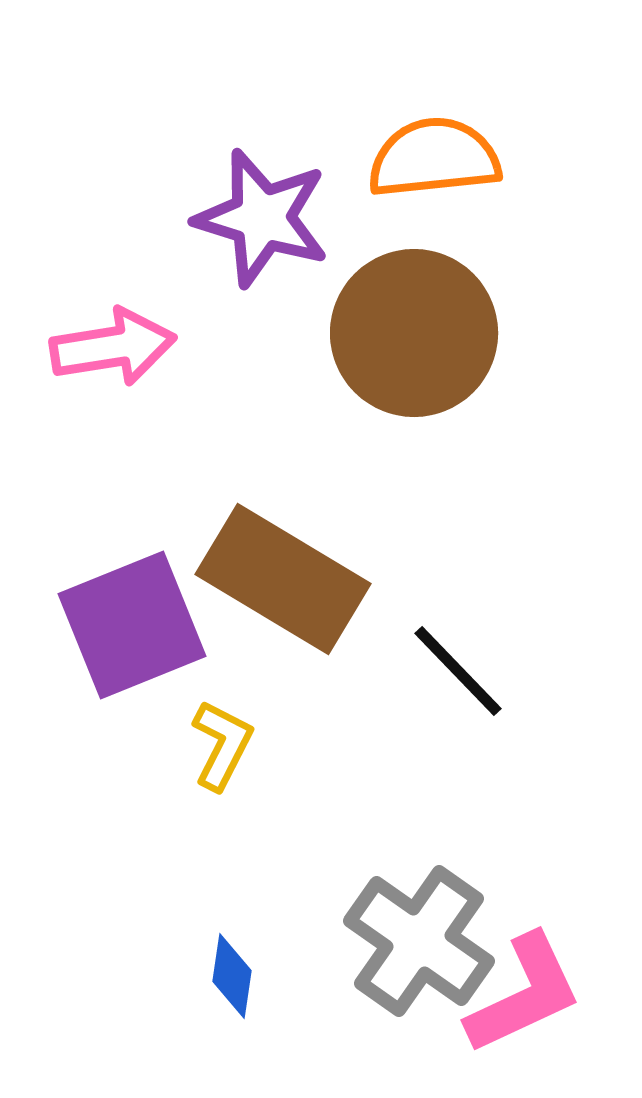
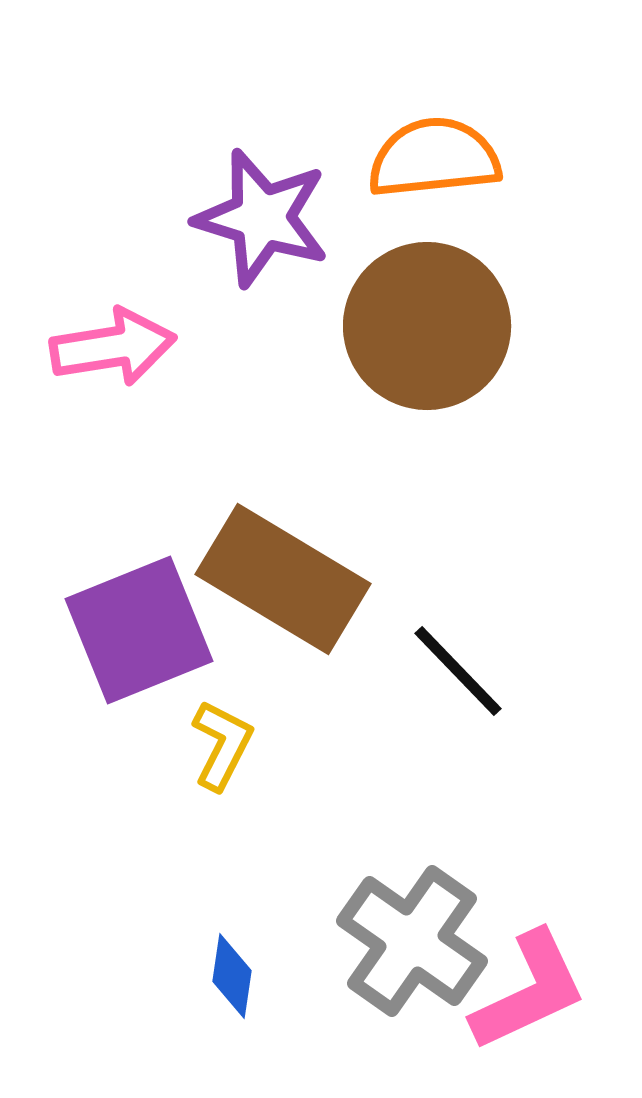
brown circle: moved 13 px right, 7 px up
purple square: moved 7 px right, 5 px down
gray cross: moved 7 px left
pink L-shape: moved 5 px right, 3 px up
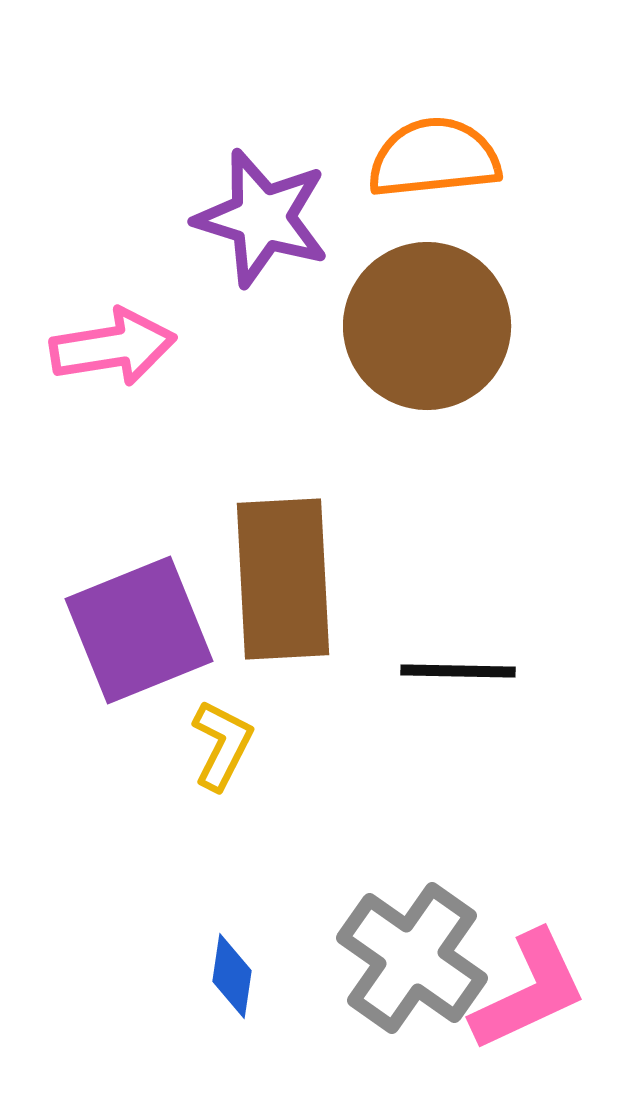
brown rectangle: rotated 56 degrees clockwise
black line: rotated 45 degrees counterclockwise
gray cross: moved 17 px down
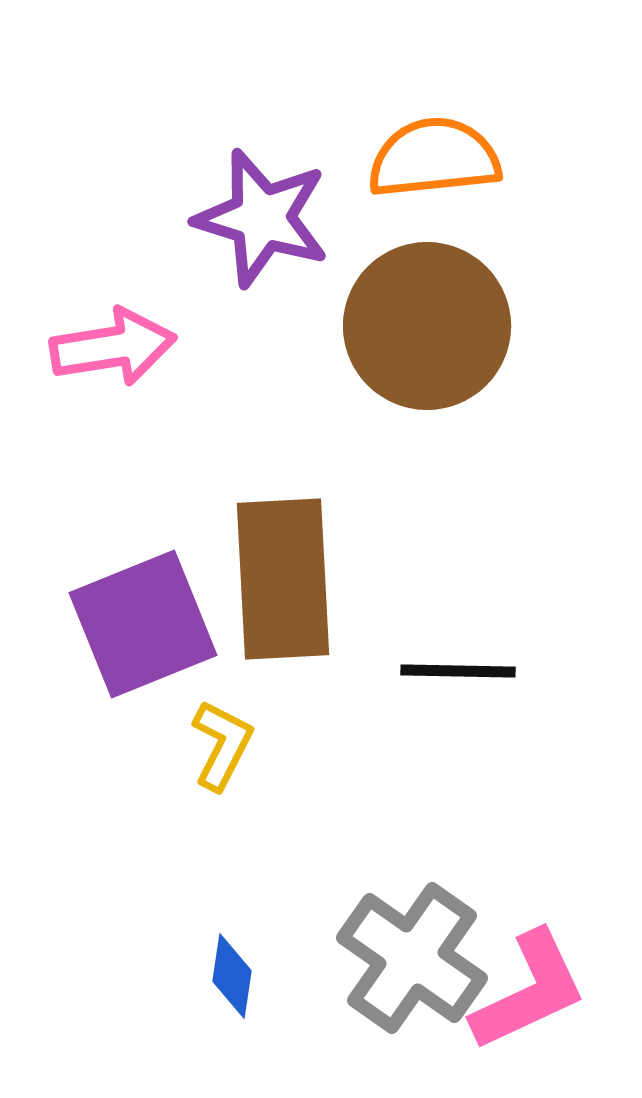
purple square: moved 4 px right, 6 px up
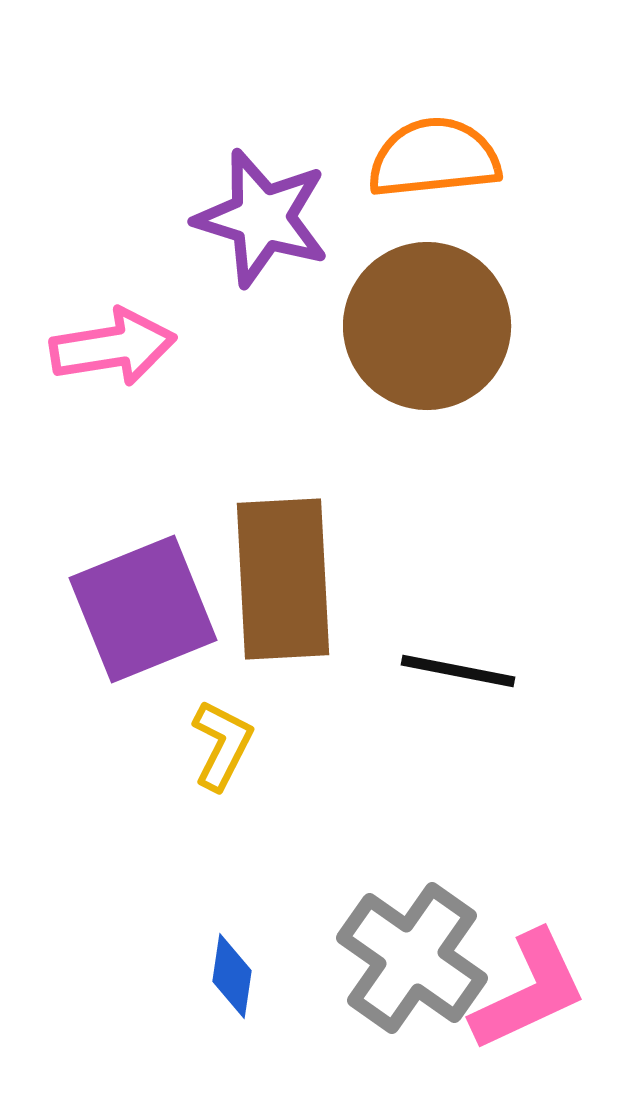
purple square: moved 15 px up
black line: rotated 10 degrees clockwise
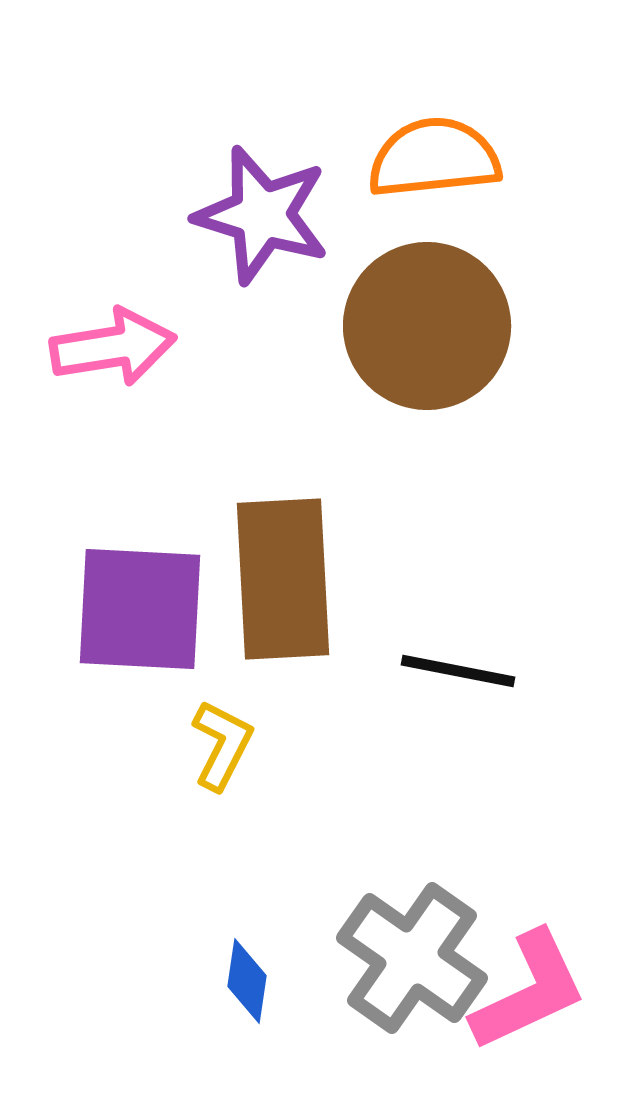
purple star: moved 3 px up
purple square: moved 3 px left; rotated 25 degrees clockwise
blue diamond: moved 15 px right, 5 px down
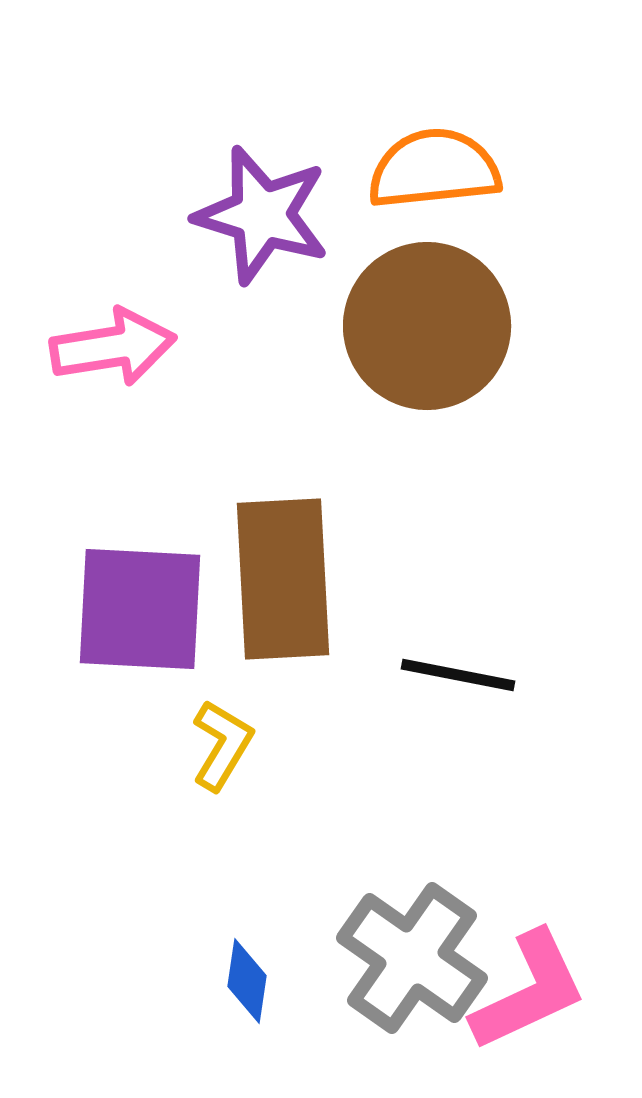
orange semicircle: moved 11 px down
black line: moved 4 px down
yellow L-shape: rotated 4 degrees clockwise
